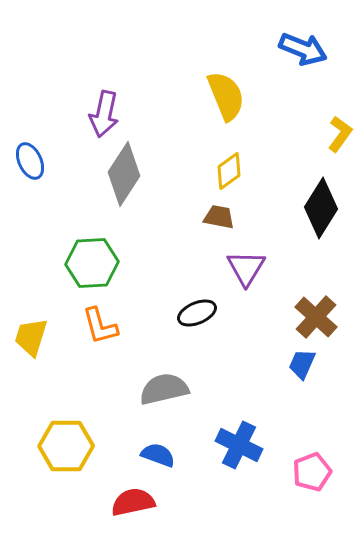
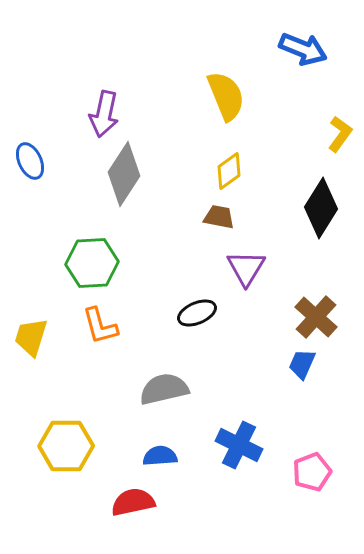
blue semicircle: moved 2 px right, 1 px down; rotated 24 degrees counterclockwise
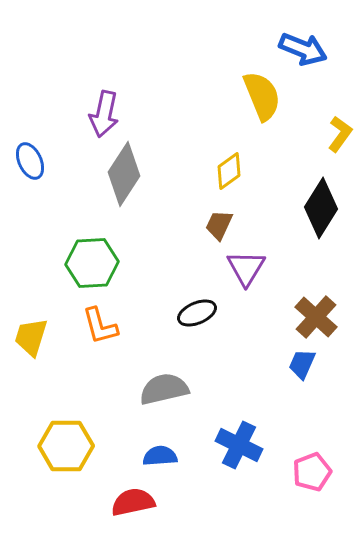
yellow semicircle: moved 36 px right
brown trapezoid: moved 8 px down; rotated 76 degrees counterclockwise
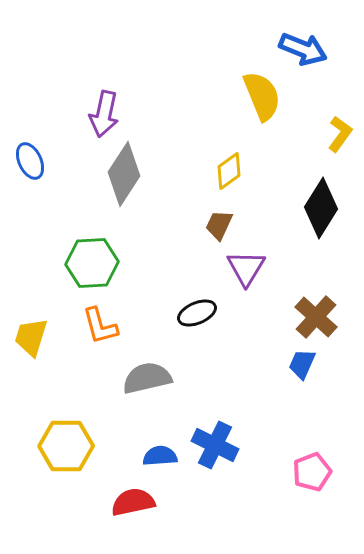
gray semicircle: moved 17 px left, 11 px up
blue cross: moved 24 px left
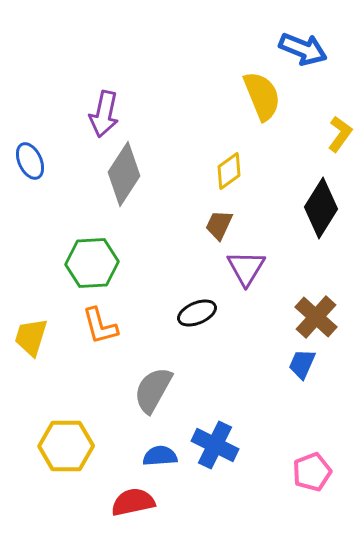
gray semicircle: moved 6 px right, 12 px down; rotated 48 degrees counterclockwise
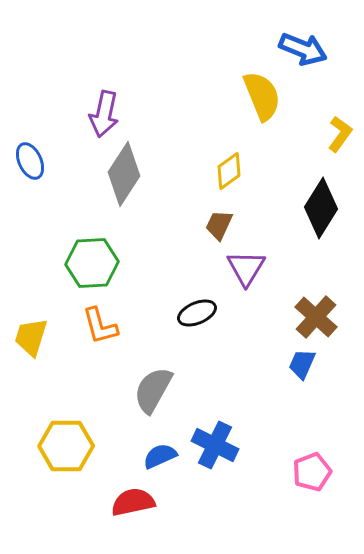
blue semicircle: rotated 20 degrees counterclockwise
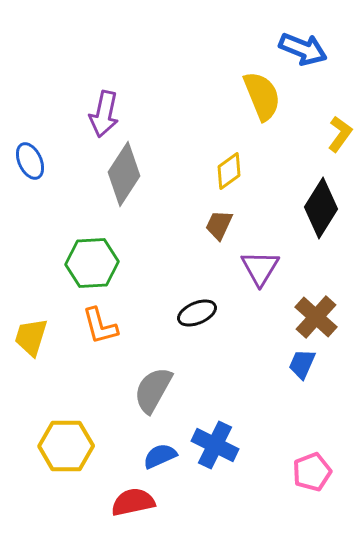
purple triangle: moved 14 px right
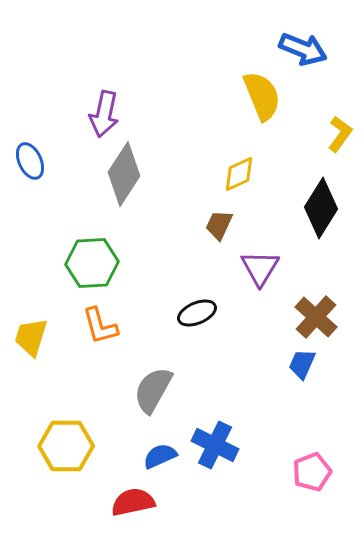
yellow diamond: moved 10 px right, 3 px down; rotated 12 degrees clockwise
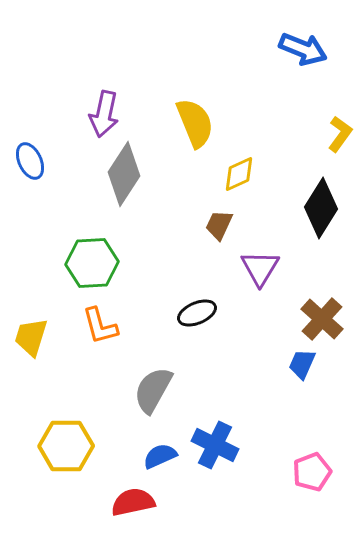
yellow semicircle: moved 67 px left, 27 px down
brown cross: moved 6 px right, 2 px down
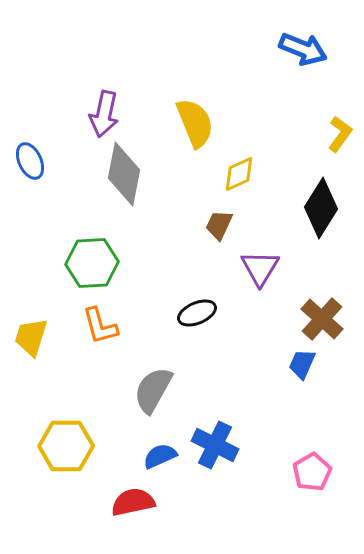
gray diamond: rotated 22 degrees counterclockwise
pink pentagon: rotated 9 degrees counterclockwise
